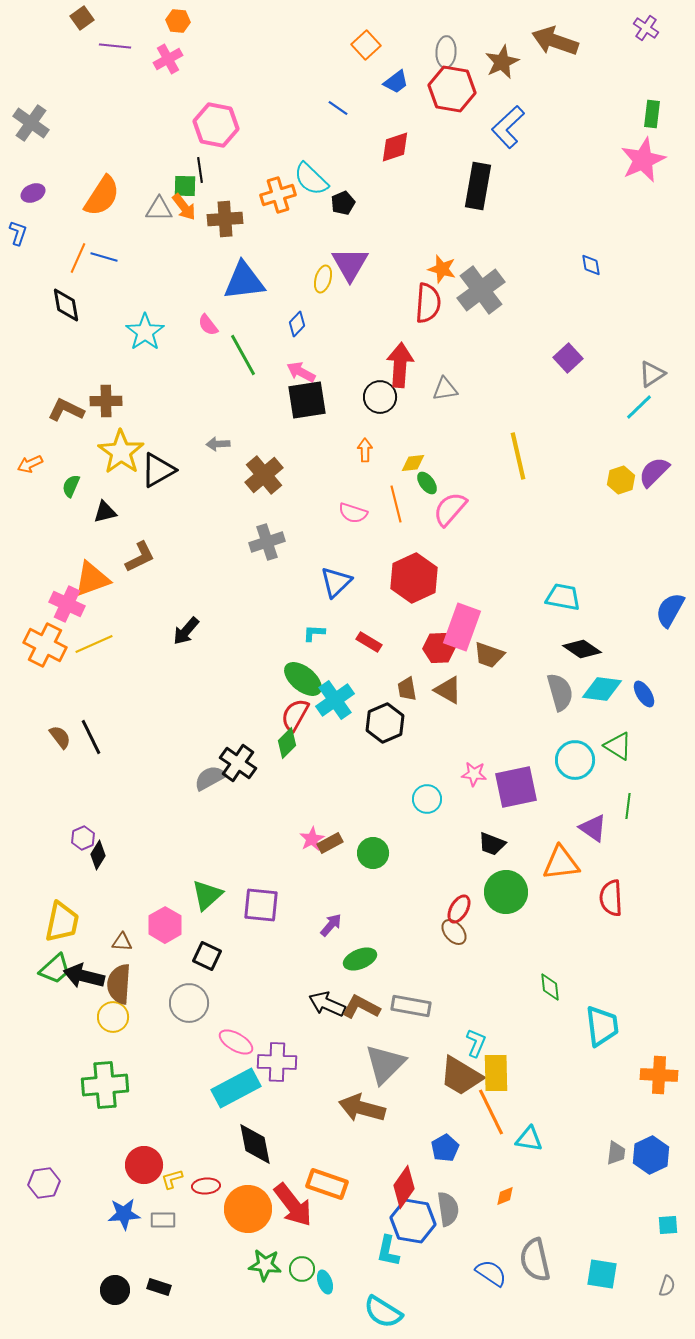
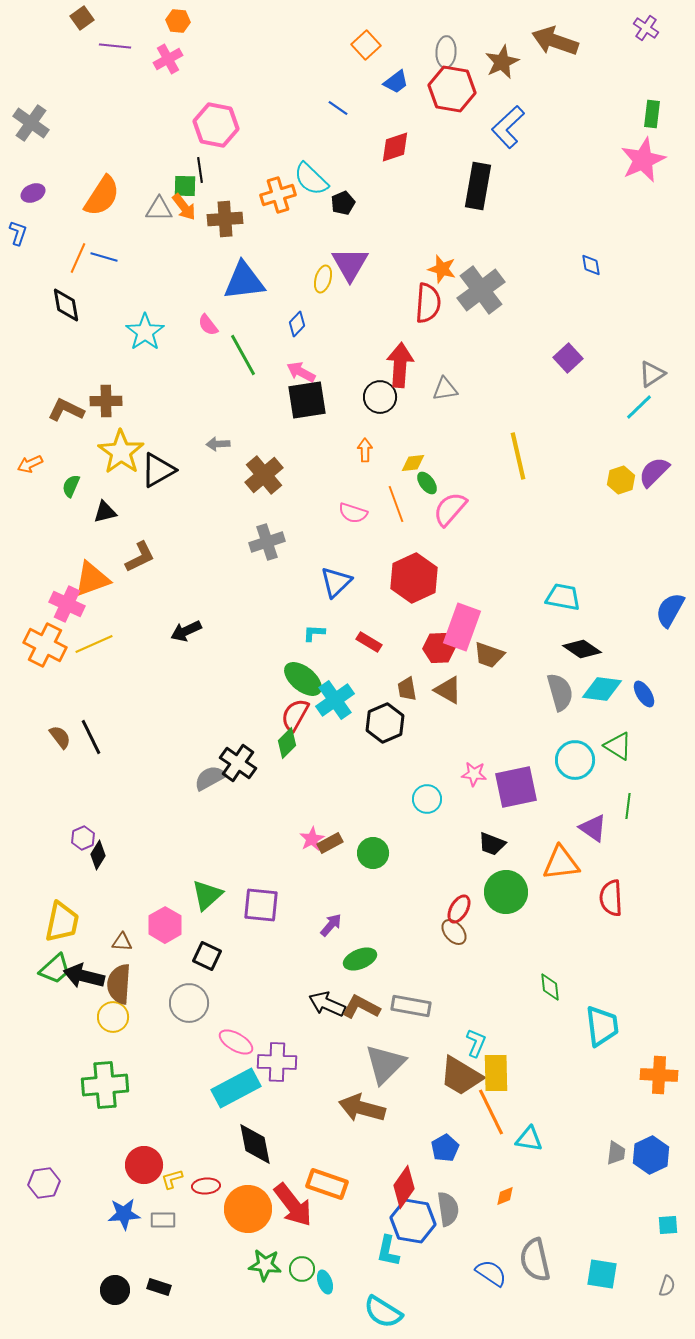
orange line at (396, 504): rotated 6 degrees counterclockwise
black arrow at (186, 631): rotated 24 degrees clockwise
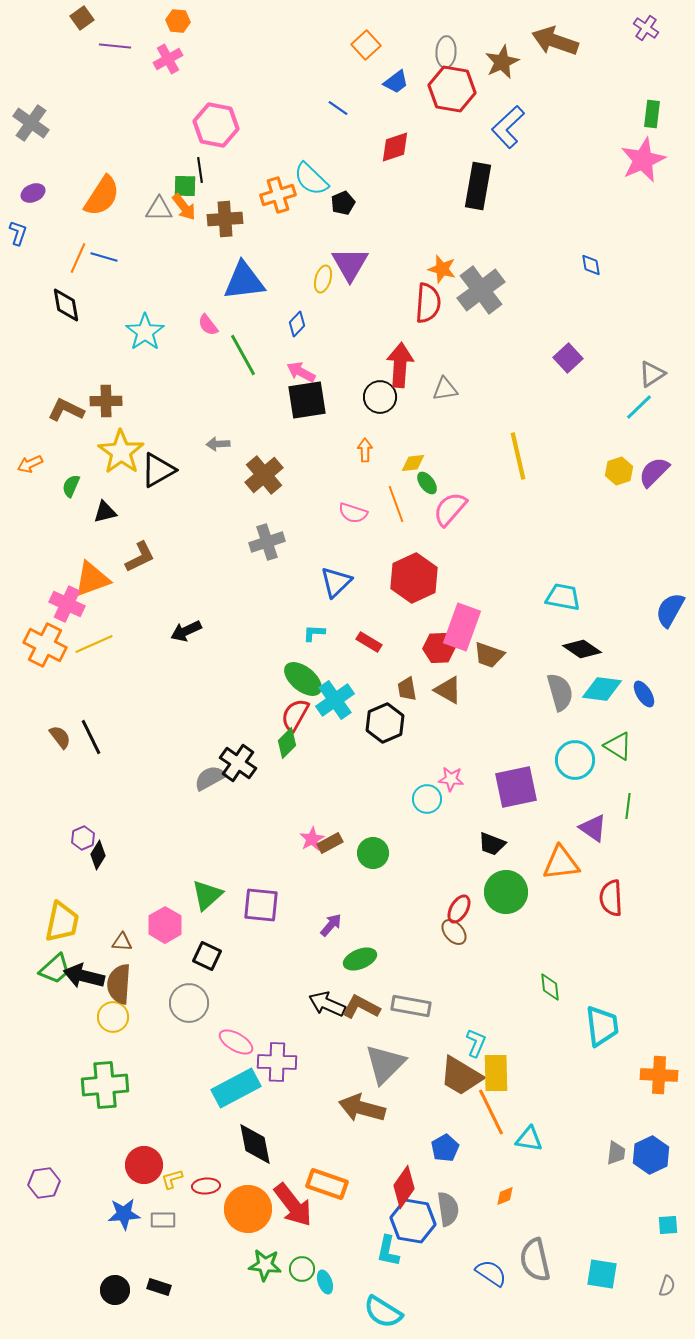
yellow hexagon at (621, 480): moved 2 px left, 9 px up
pink star at (474, 774): moved 23 px left, 5 px down
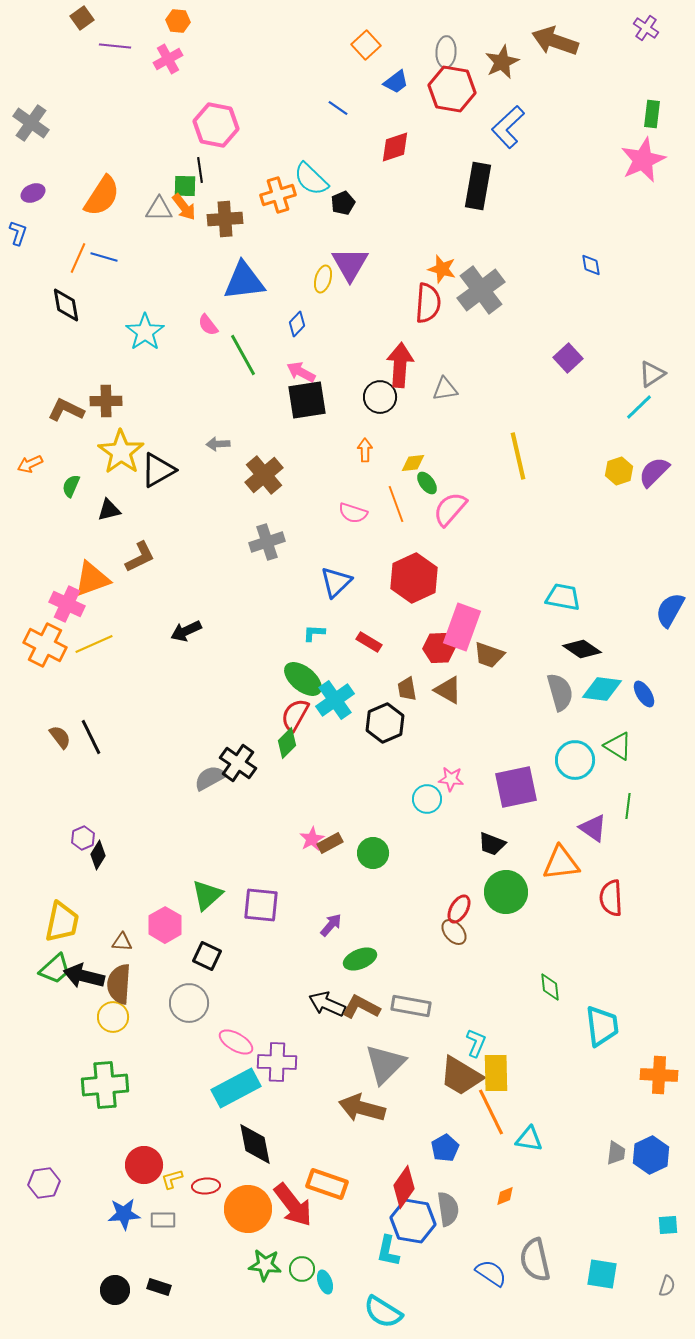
black triangle at (105, 512): moved 4 px right, 2 px up
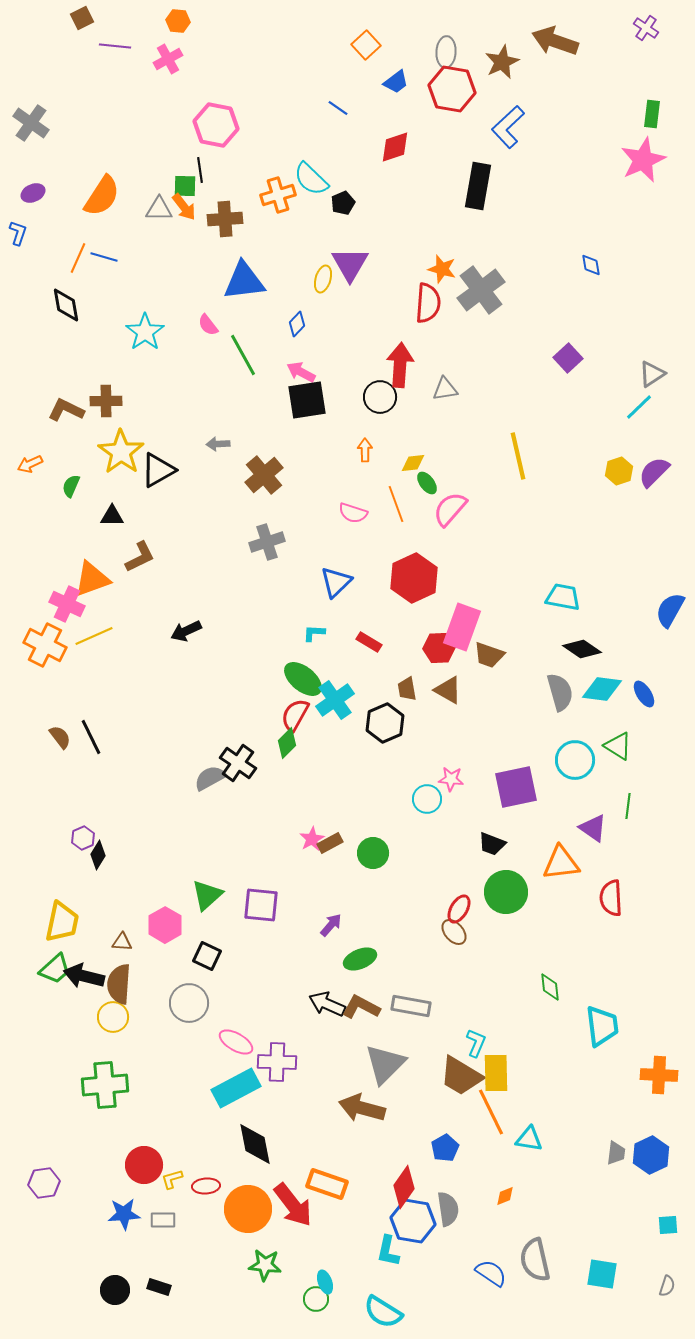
brown square at (82, 18): rotated 10 degrees clockwise
black triangle at (109, 510): moved 3 px right, 6 px down; rotated 15 degrees clockwise
yellow line at (94, 644): moved 8 px up
green circle at (302, 1269): moved 14 px right, 30 px down
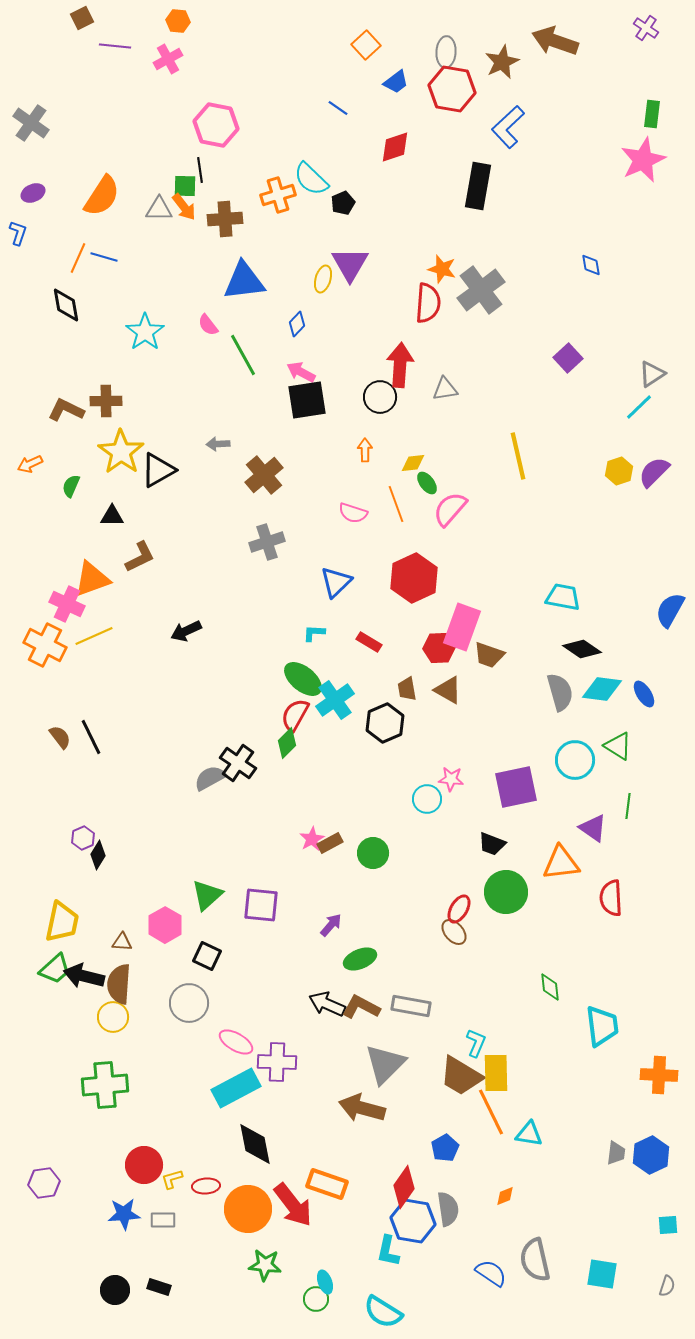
cyan triangle at (529, 1139): moved 5 px up
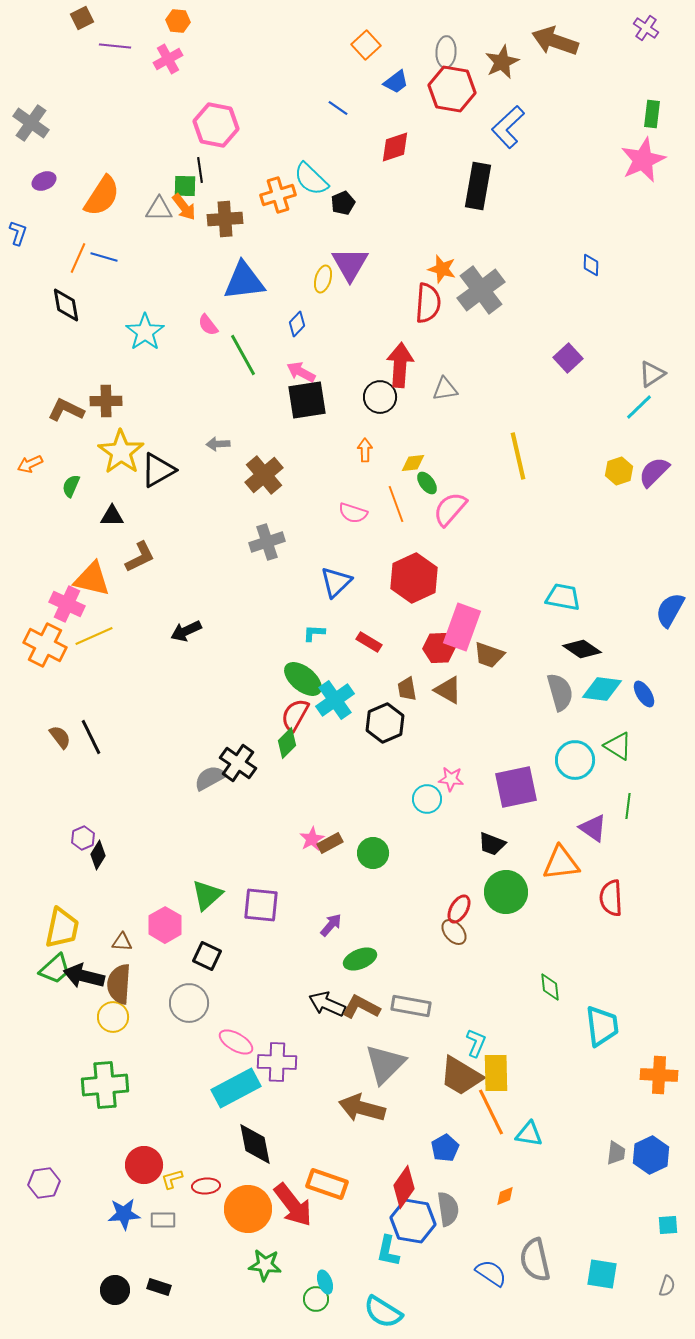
purple ellipse at (33, 193): moved 11 px right, 12 px up
blue diamond at (591, 265): rotated 10 degrees clockwise
orange triangle at (92, 579): rotated 33 degrees clockwise
yellow trapezoid at (62, 922): moved 6 px down
